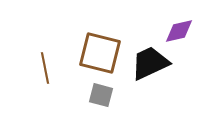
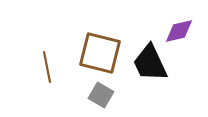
black trapezoid: rotated 90 degrees counterclockwise
brown line: moved 2 px right, 1 px up
gray square: rotated 15 degrees clockwise
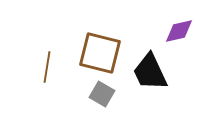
black trapezoid: moved 9 px down
brown line: rotated 20 degrees clockwise
gray square: moved 1 px right, 1 px up
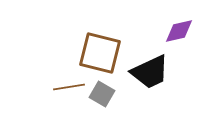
brown line: moved 22 px right, 20 px down; rotated 72 degrees clockwise
black trapezoid: rotated 90 degrees counterclockwise
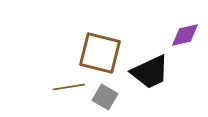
purple diamond: moved 6 px right, 4 px down
gray square: moved 3 px right, 3 px down
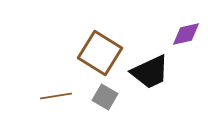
purple diamond: moved 1 px right, 1 px up
brown square: rotated 18 degrees clockwise
brown line: moved 13 px left, 9 px down
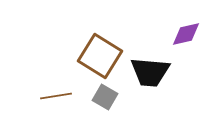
brown square: moved 3 px down
black trapezoid: rotated 30 degrees clockwise
